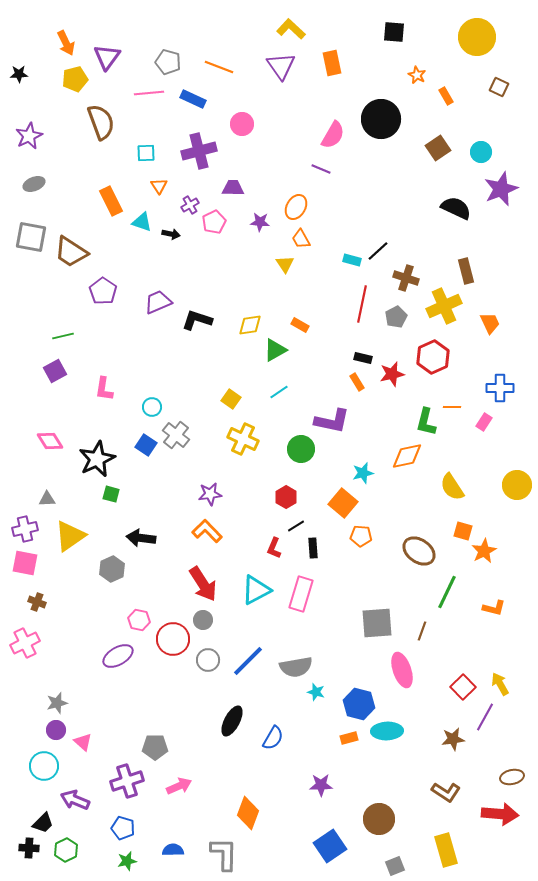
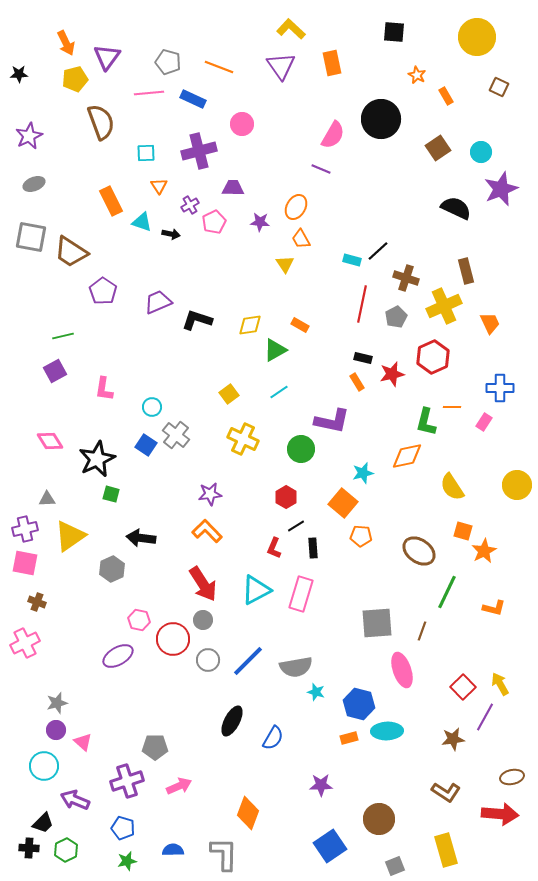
yellow square at (231, 399): moved 2 px left, 5 px up; rotated 18 degrees clockwise
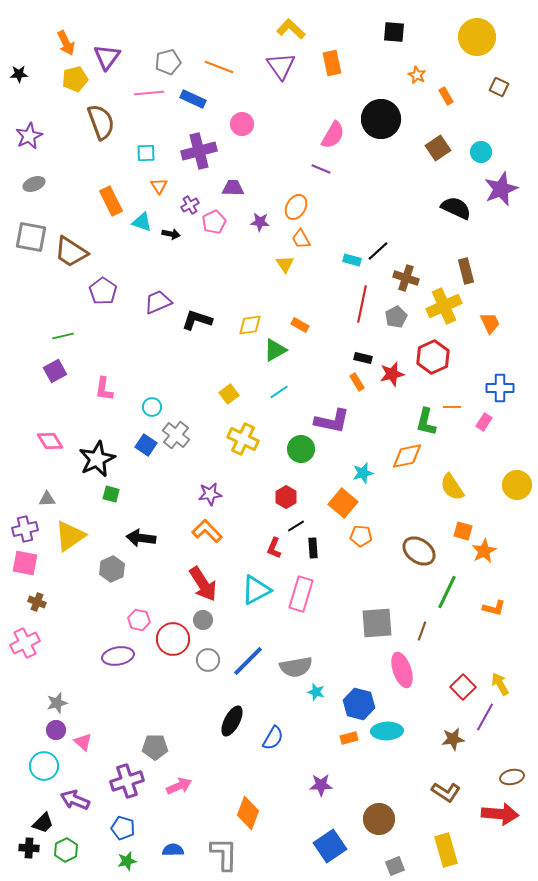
gray pentagon at (168, 62): rotated 30 degrees counterclockwise
purple ellipse at (118, 656): rotated 20 degrees clockwise
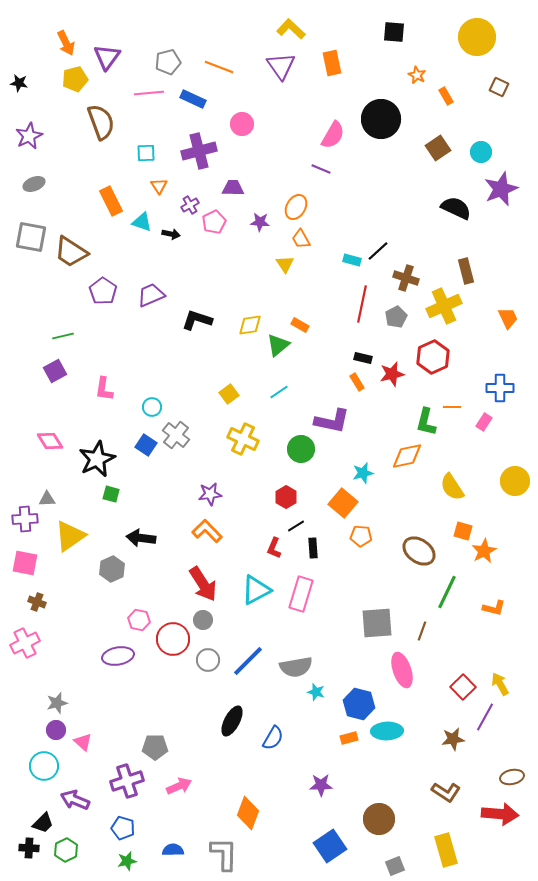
black star at (19, 74): moved 9 px down; rotated 12 degrees clockwise
purple trapezoid at (158, 302): moved 7 px left, 7 px up
orange trapezoid at (490, 323): moved 18 px right, 5 px up
green triangle at (275, 350): moved 3 px right, 5 px up; rotated 10 degrees counterclockwise
yellow circle at (517, 485): moved 2 px left, 4 px up
purple cross at (25, 529): moved 10 px up; rotated 10 degrees clockwise
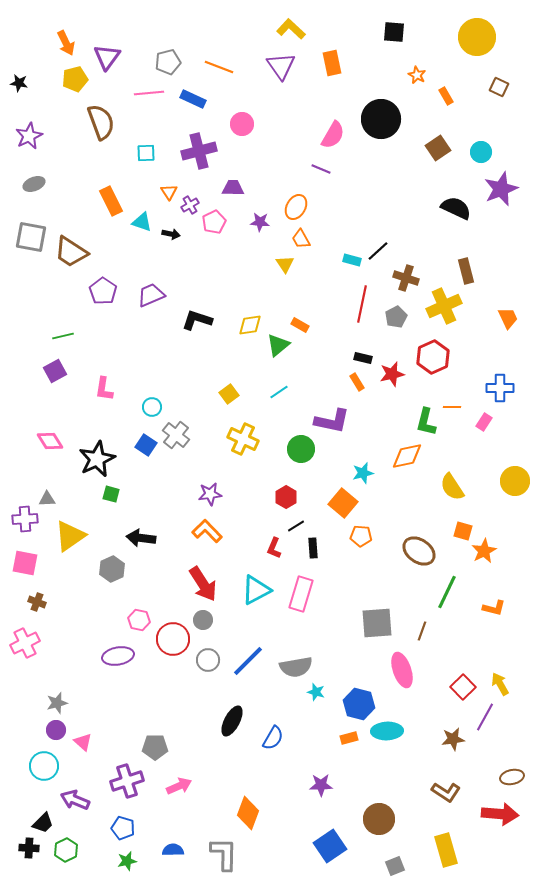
orange triangle at (159, 186): moved 10 px right, 6 px down
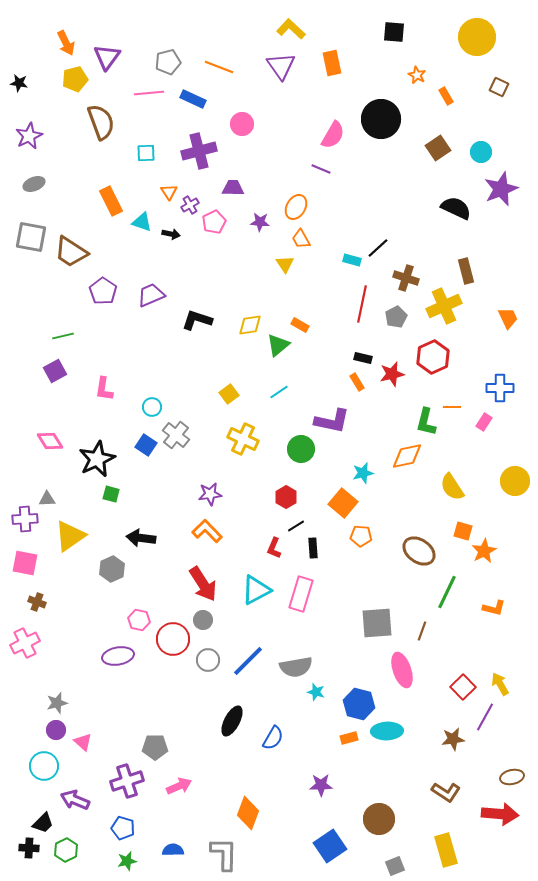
black line at (378, 251): moved 3 px up
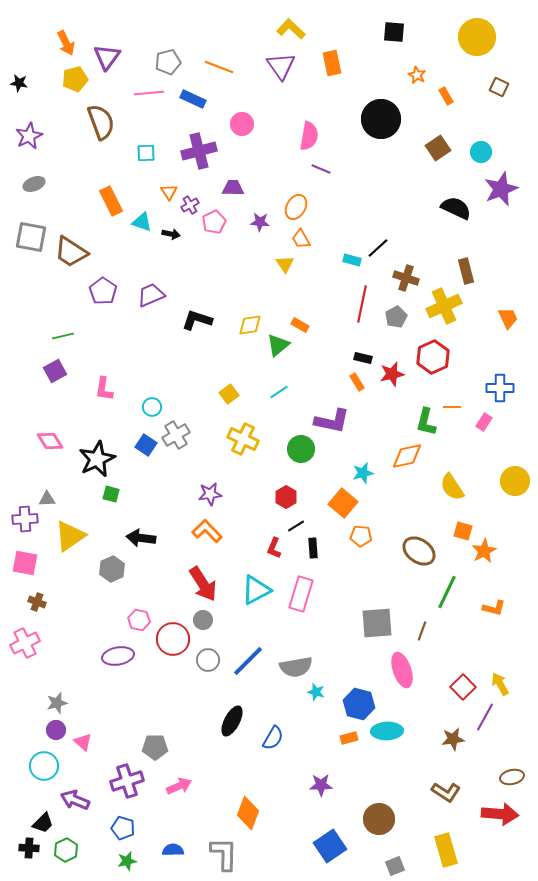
pink semicircle at (333, 135): moved 24 px left, 1 px down; rotated 20 degrees counterclockwise
gray cross at (176, 435): rotated 20 degrees clockwise
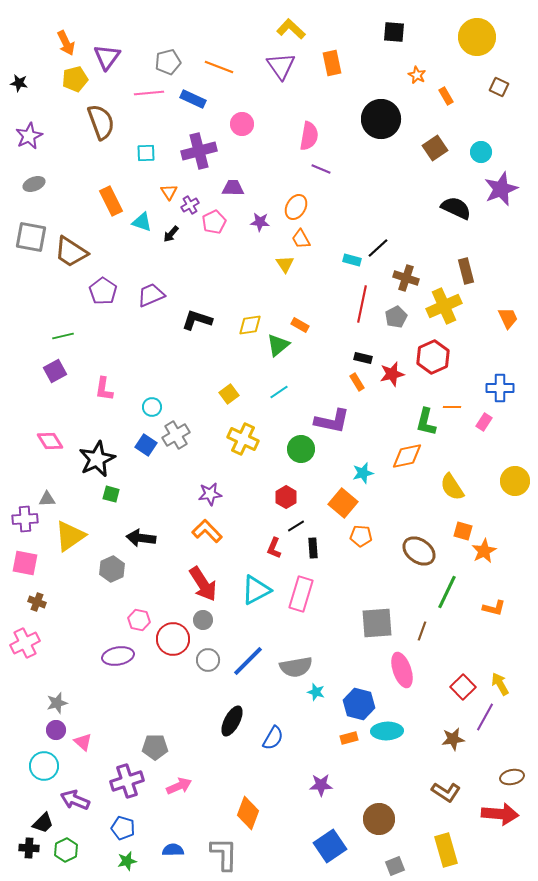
brown square at (438, 148): moved 3 px left
black arrow at (171, 234): rotated 120 degrees clockwise
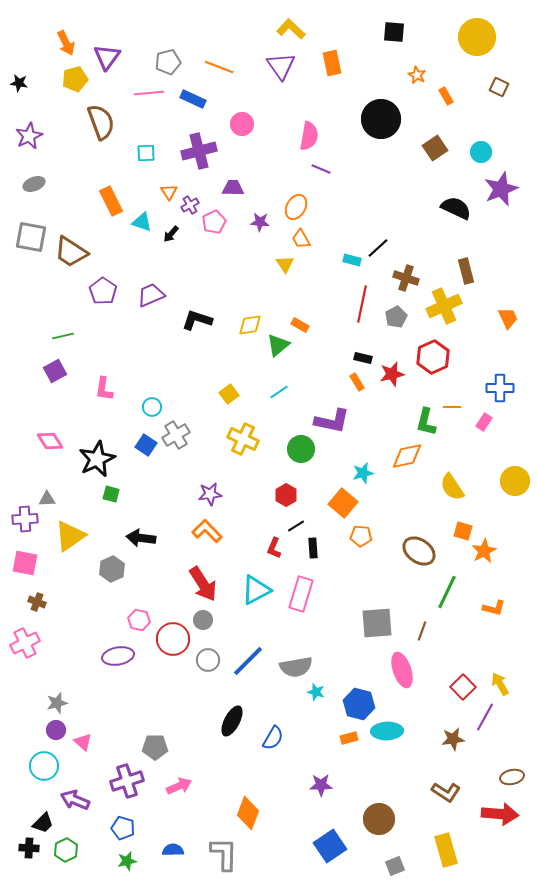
red hexagon at (286, 497): moved 2 px up
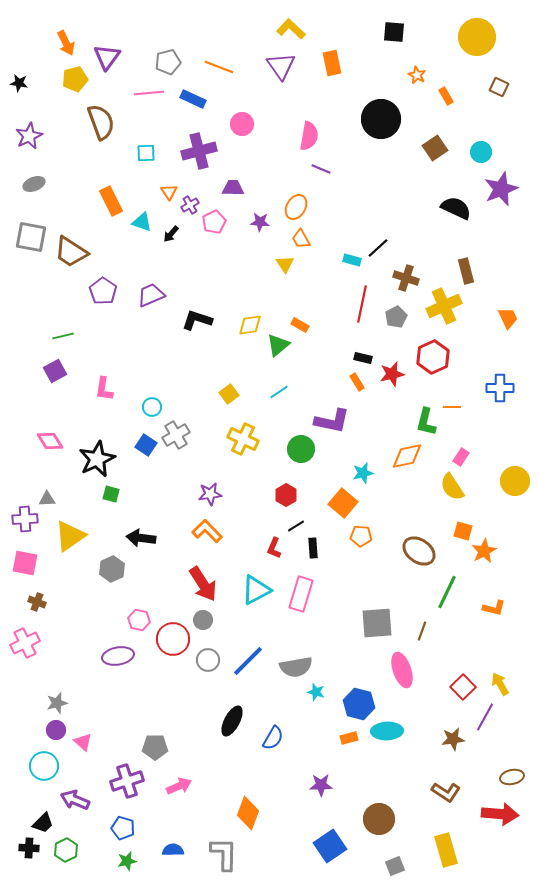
pink rectangle at (484, 422): moved 23 px left, 35 px down
